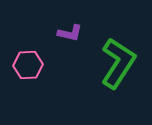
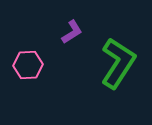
purple L-shape: moved 2 px right, 1 px up; rotated 45 degrees counterclockwise
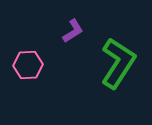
purple L-shape: moved 1 px right, 1 px up
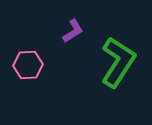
green L-shape: moved 1 px up
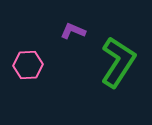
purple L-shape: rotated 125 degrees counterclockwise
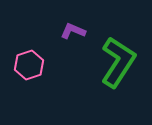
pink hexagon: moved 1 px right; rotated 16 degrees counterclockwise
